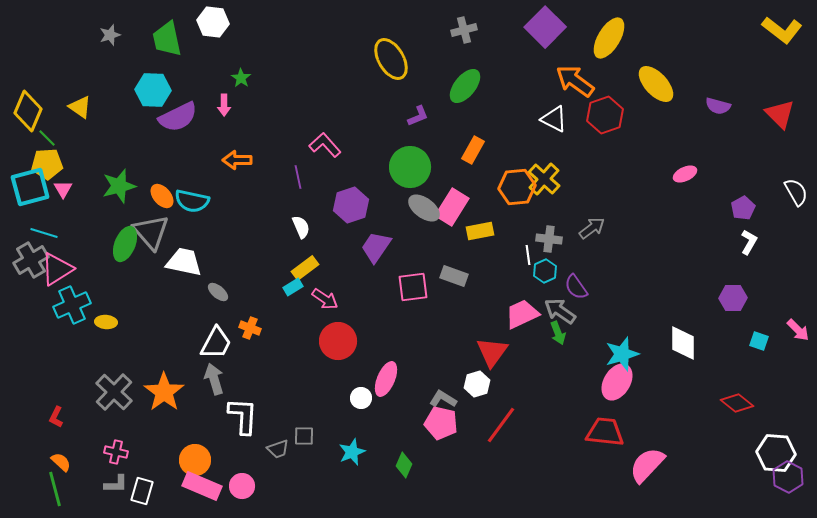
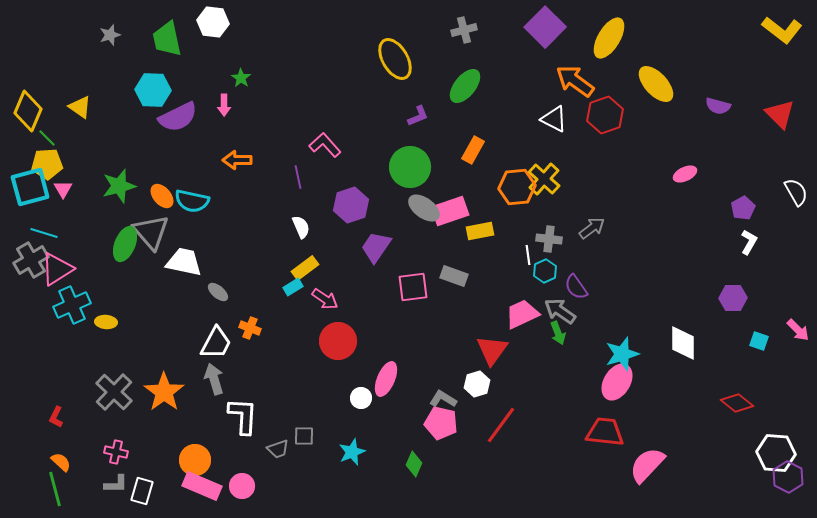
yellow ellipse at (391, 59): moved 4 px right
pink rectangle at (452, 207): moved 2 px left, 4 px down; rotated 39 degrees clockwise
red triangle at (492, 352): moved 2 px up
green diamond at (404, 465): moved 10 px right, 1 px up
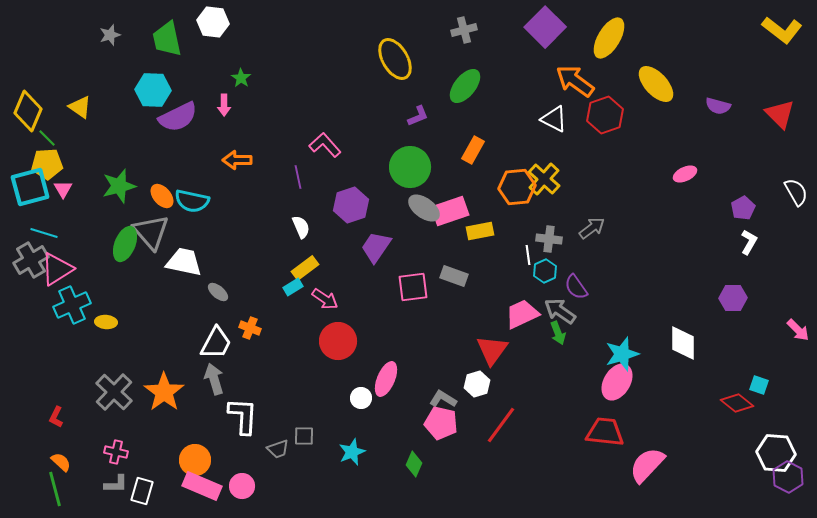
cyan square at (759, 341): moved 44 px down
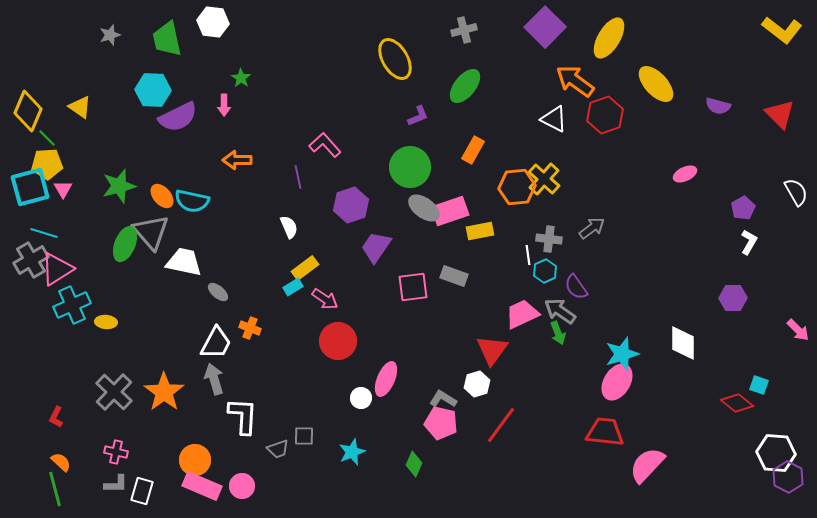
white semicircle at (301, 227): moved 12 px left
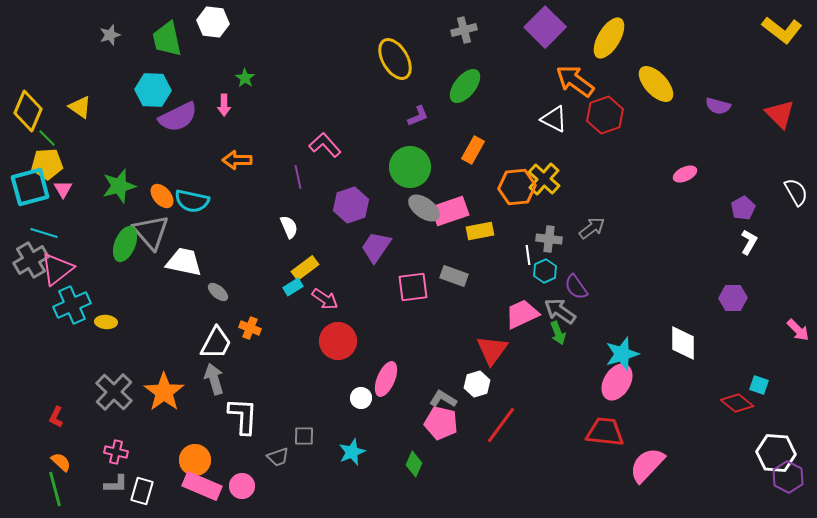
green star at (241, 78): moved 4 px right
pink triangle at (57, 269): rotated 6 degrees counterclockwise
gray trapezoid at (278, 449): moved 8 px down
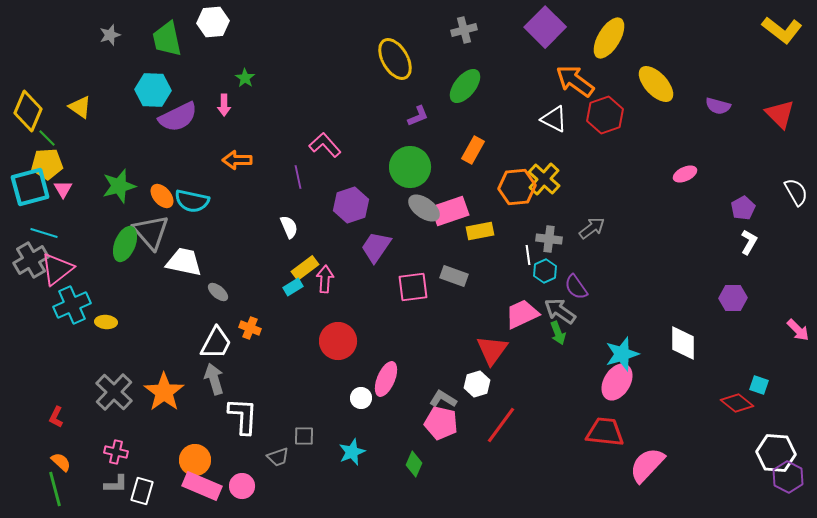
white hexagon at (213, 22): rotated 12 degrees counterclockwise
pink arrow at (325, 299): moved 20 px up; rotated 120 degrees counterclockwise
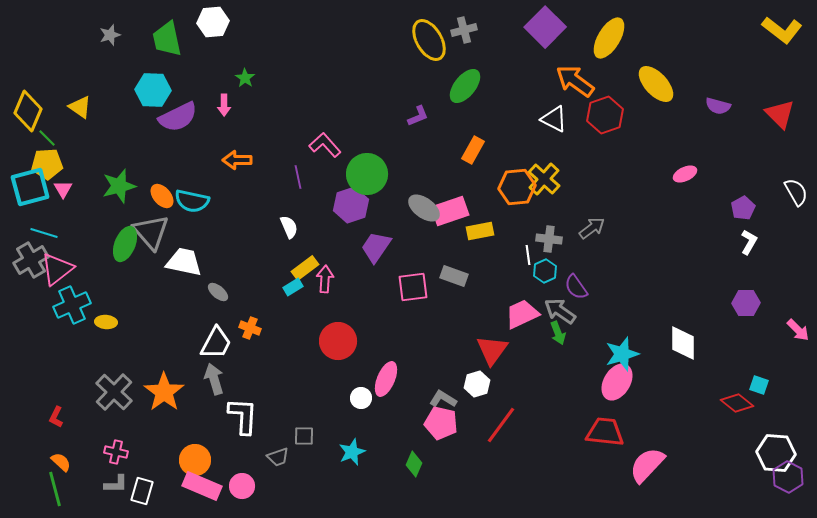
yellow ellipse at (395, 59): moved 34 px right, 19 px up
green circle at (410, 167): moved 43 px left, 7 px down
purple hexagon at (733, 298): moved 13 px right, 5 px down
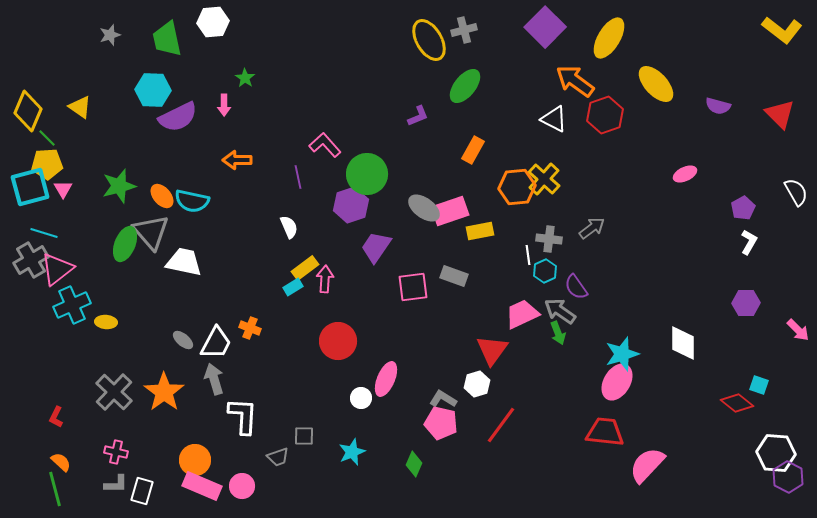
gray ellipse at (218, 292): moved 35 px left, 48 px down
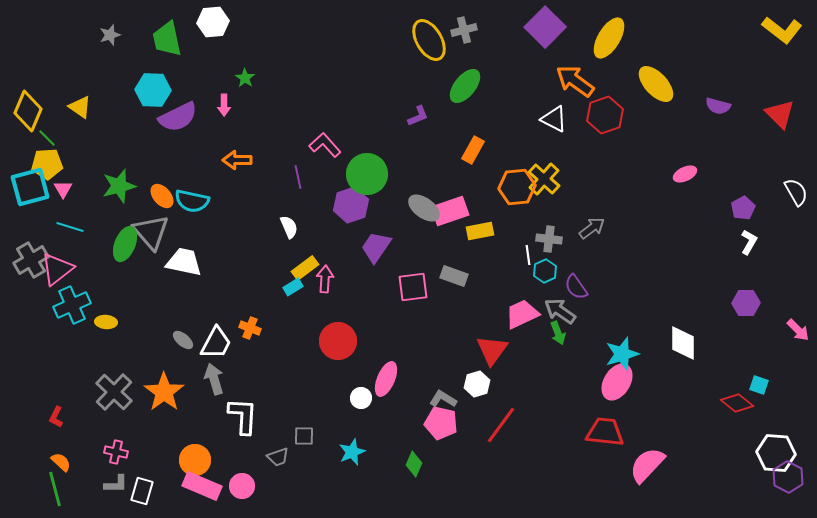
cyan line at (44, 233): moved 26 px right, 6 px up
